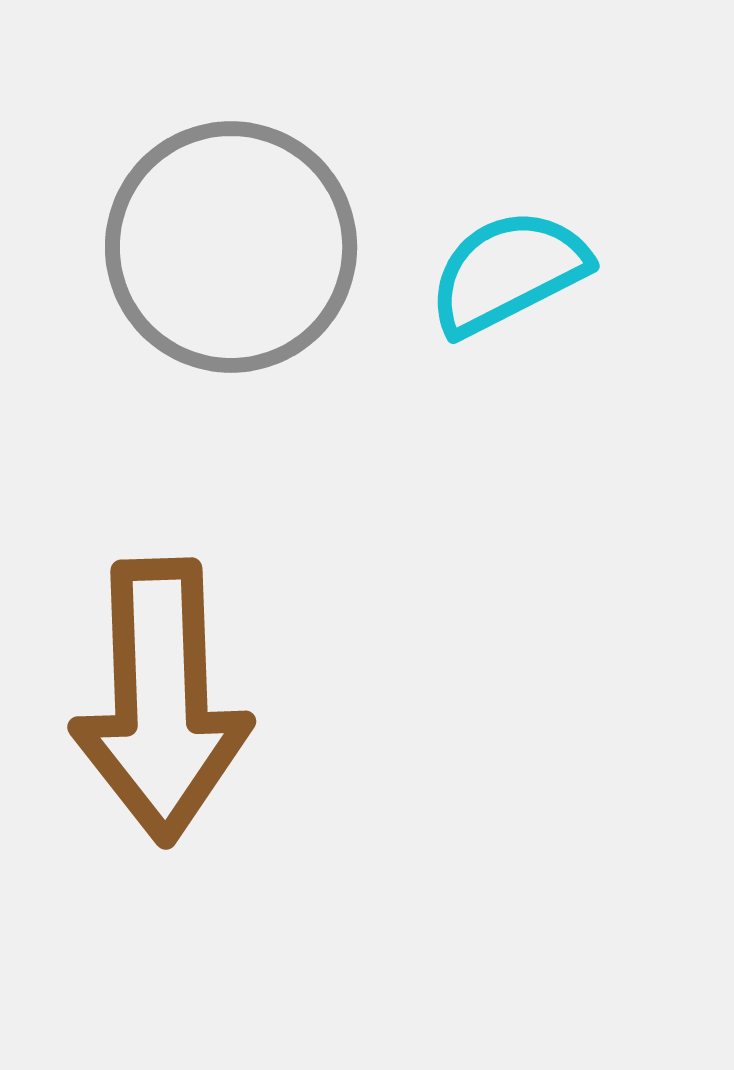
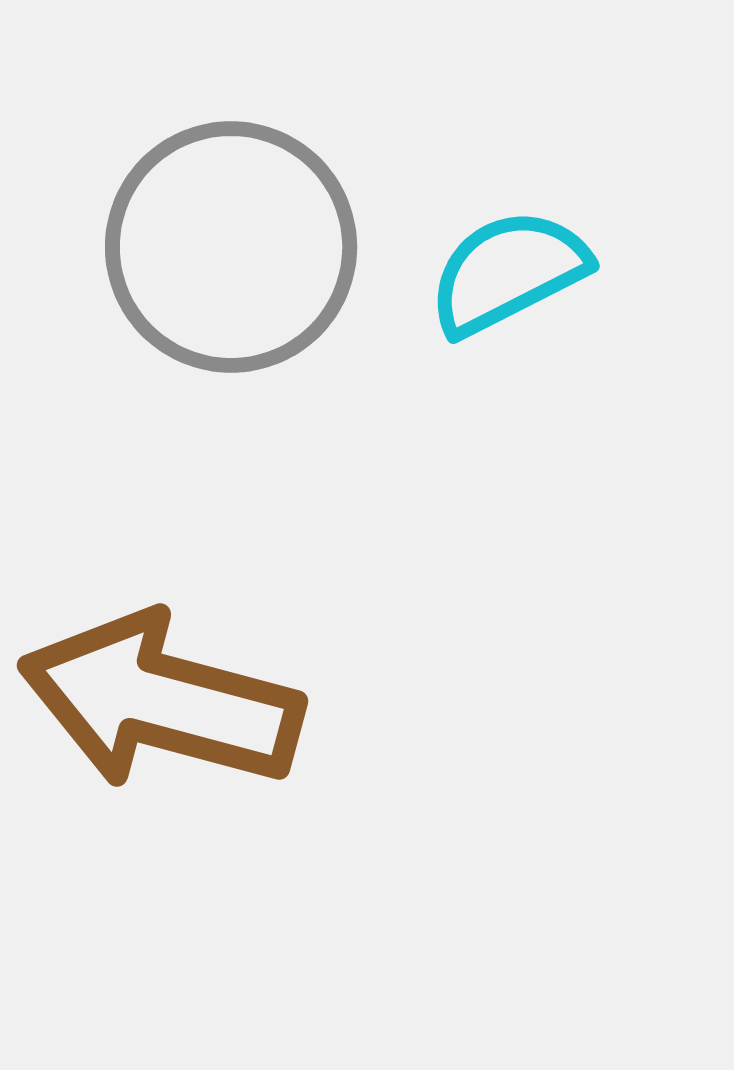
brown arrow: rotated 107 degrees clockwise
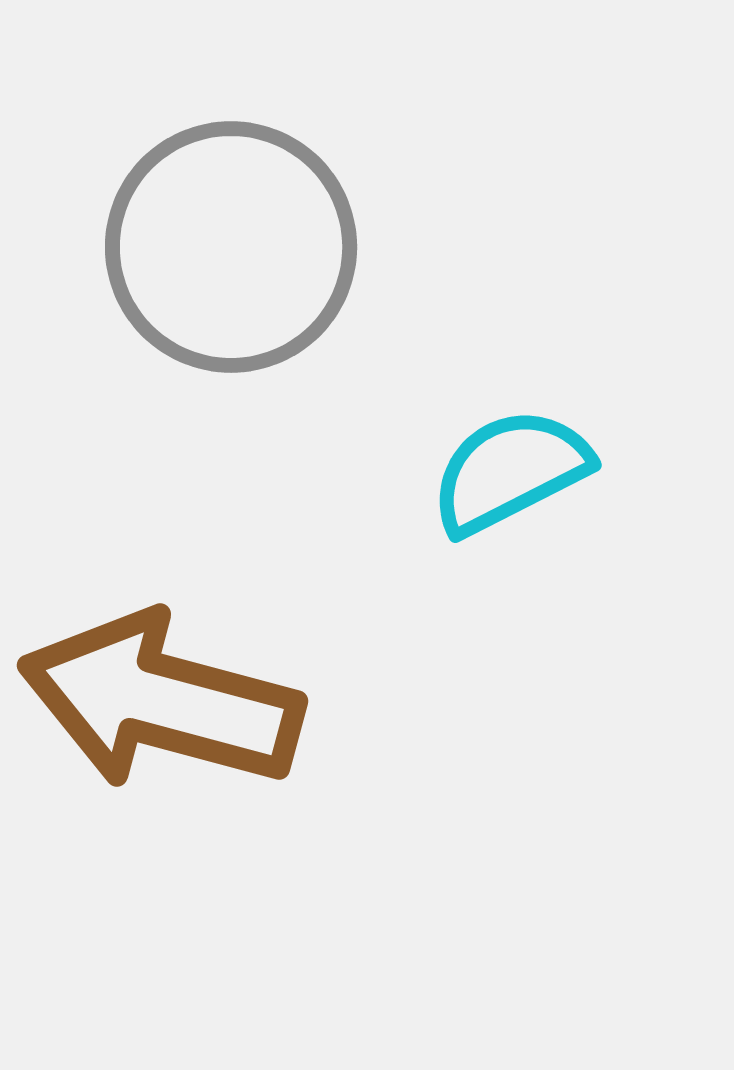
cyan semicircle: moved 2 px right, 199 px down
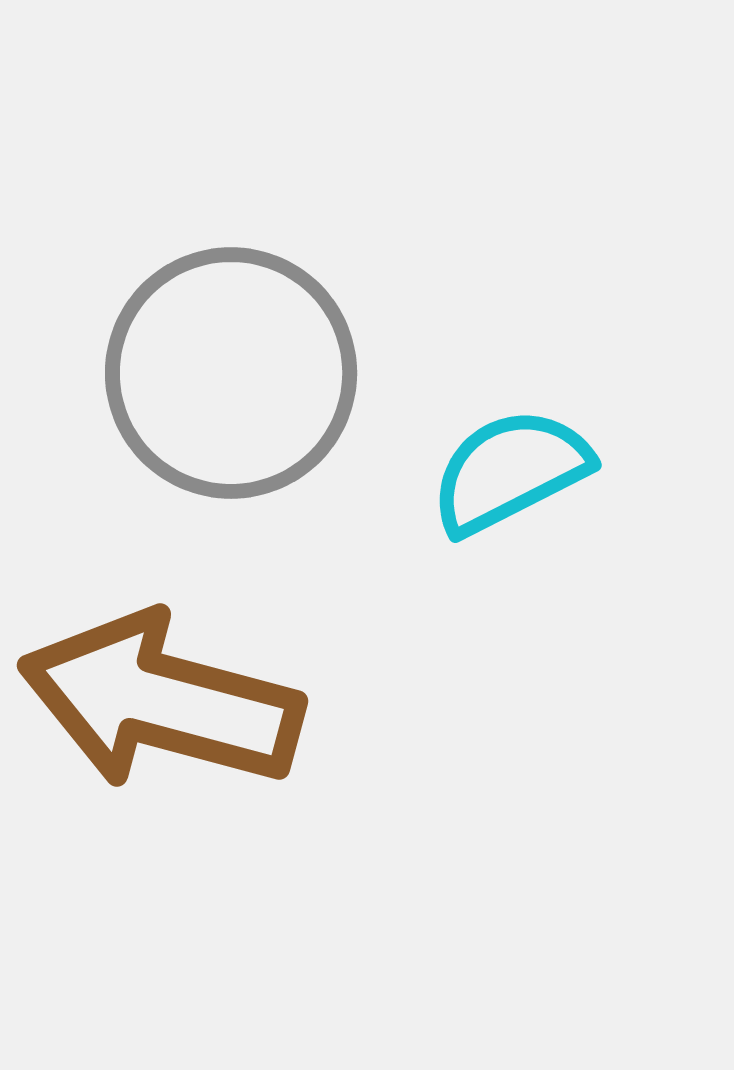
gray circle: moved 126 px down
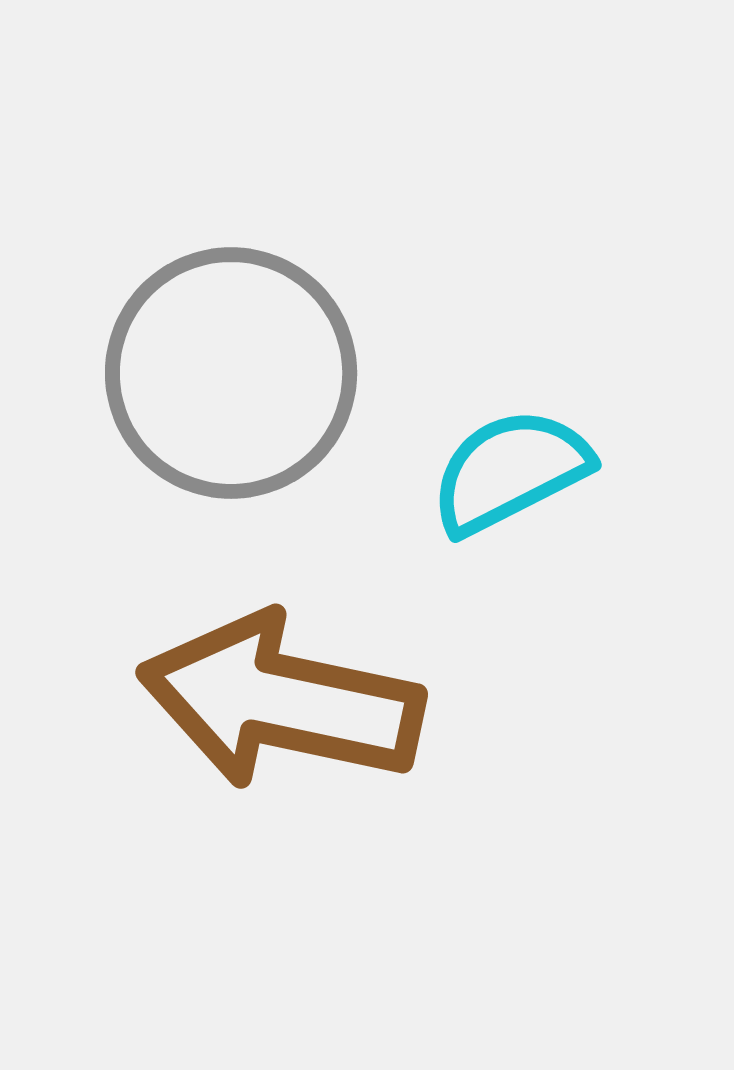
brown arrow: moved 120 px right; rotated 3 degrees counterclockwise
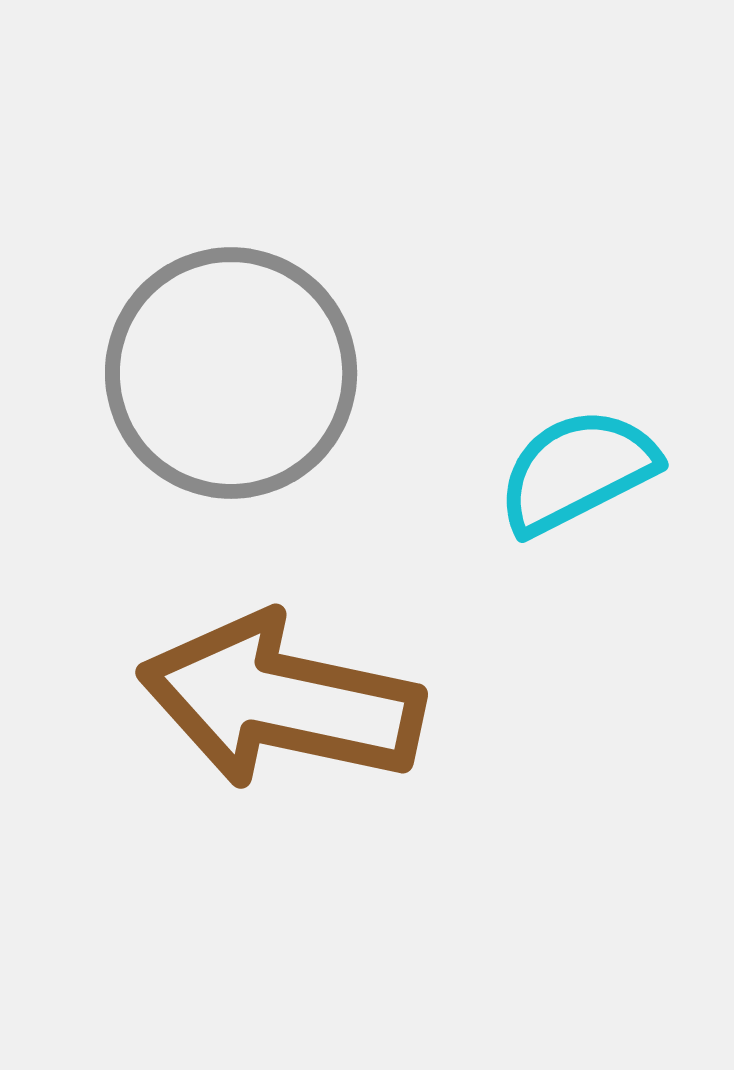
cyan semicircle: moved 67 px right
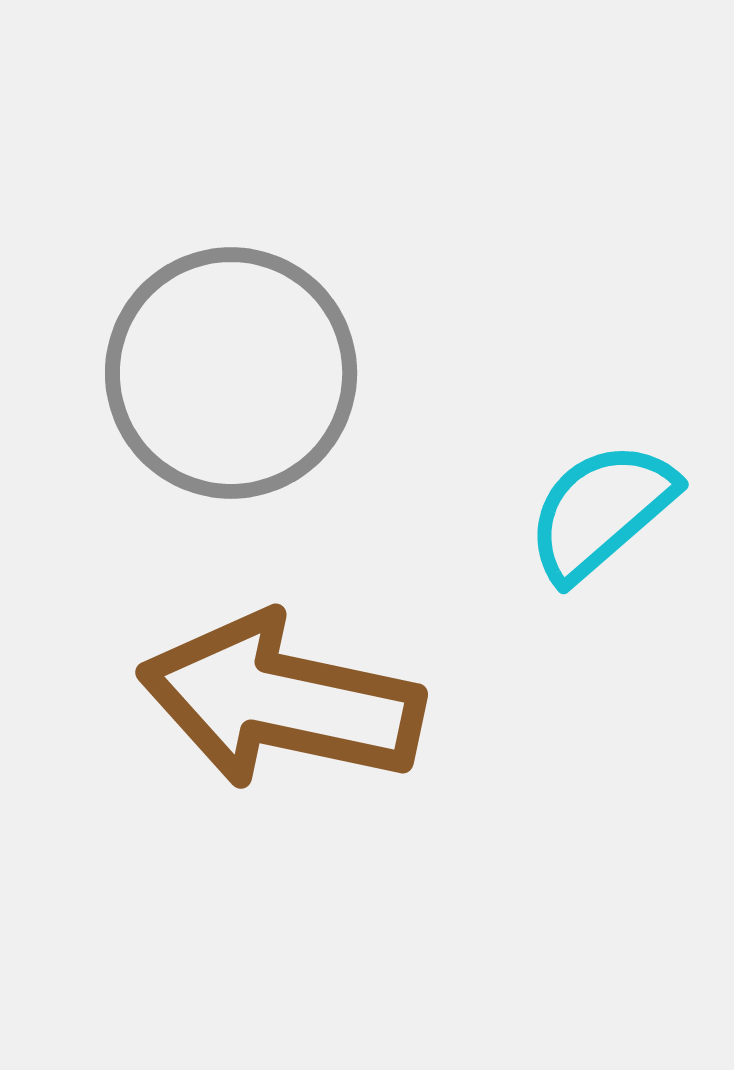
cyan semicircle: moved 24 px right, 40 px down; rotated 14 degrees counterclockwise
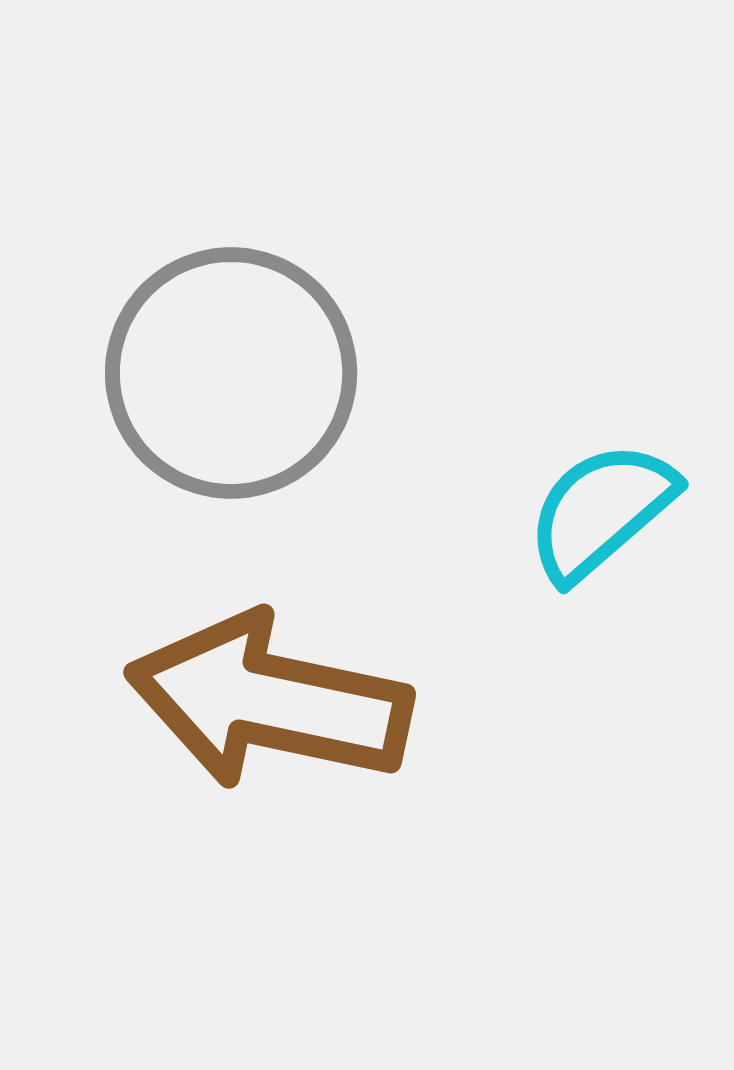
brown arrow: moved 12 px left
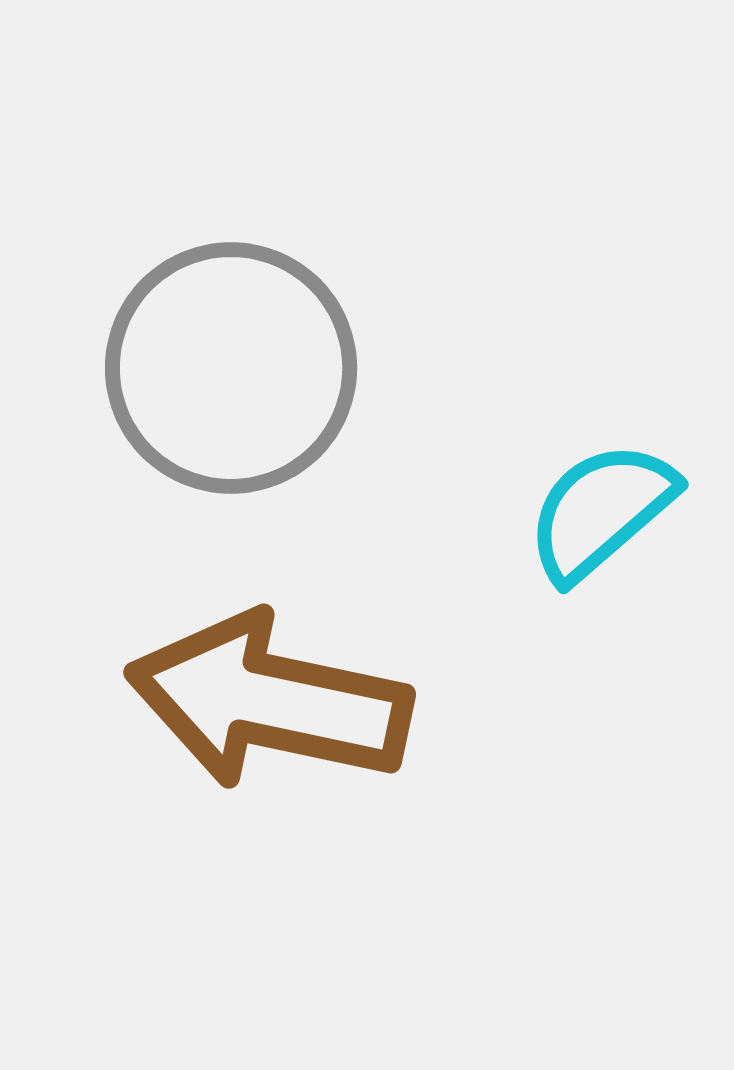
gray circle: moved 5 px up
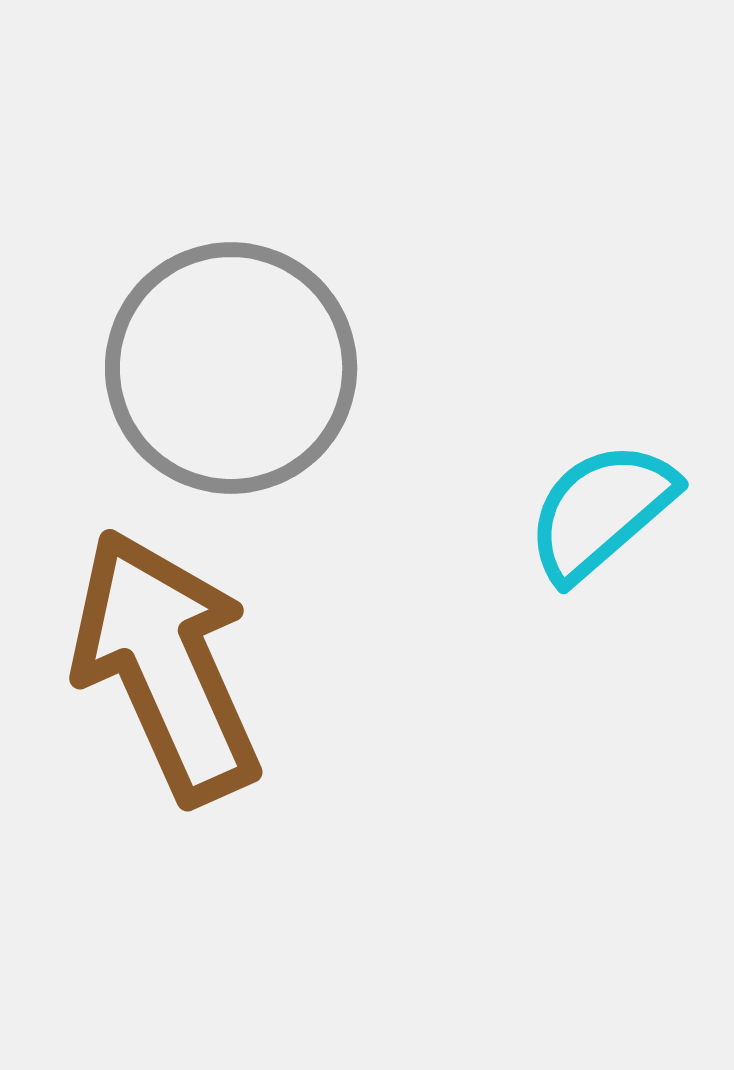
brown arrow: moved 103 px left, 35 px up; rotated 54 degrees clockwise
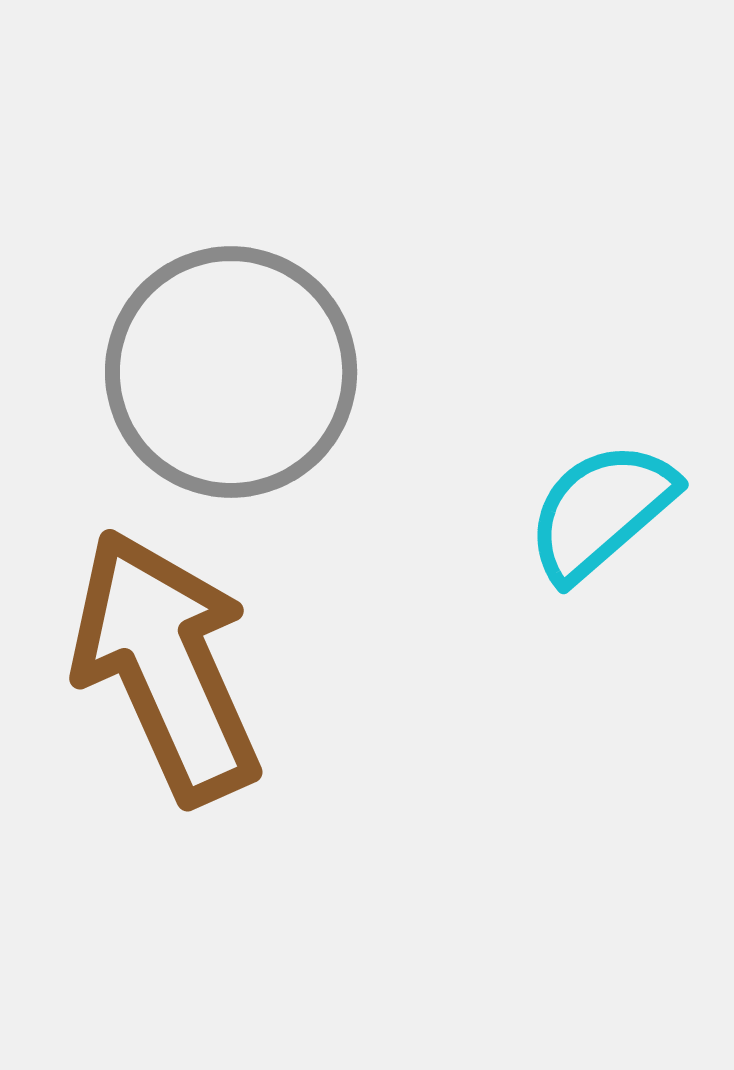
gray circle: moved 4 px down
